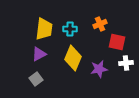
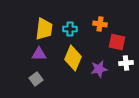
orange cross: rotated 32 degrees clockwise
purple triangle: rotated 28 degrees clockwise
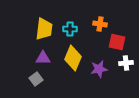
purple triangle: moved 4 px right, 4 px down
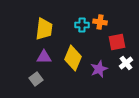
orange cross: moved 2 px up
cyan cross: moved 12 px right, 4 px up
red square: rotated 24 degrees counterclockwise
purple triangle: moved 1 px right, 1 px up
white cross: rotated 32 degrees counterclockwise
purple star: rotated 12 degrees counterclockwise
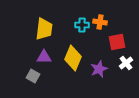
gray square: moved 3 px left, 3 px up; rotated 24 degrees counterclockwise
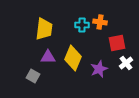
red square: moved 1 px down
purple triangle: moved 4 px right
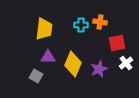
cyan cross: moved 1 px left
yellow diamond: moved 6 px down
gray square: moved 3 px right
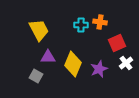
yellow trapezoid: moved 5 px left, 1 px down; rotated 35 degrees counterclockwise
red square: rotated 12 degrees counterclockwise
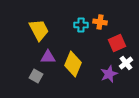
purple star: moved 10 px right, 5 px down
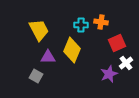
orange cross: moved 1 px right
yellow diamond: moved 1 px left, 14 px up
